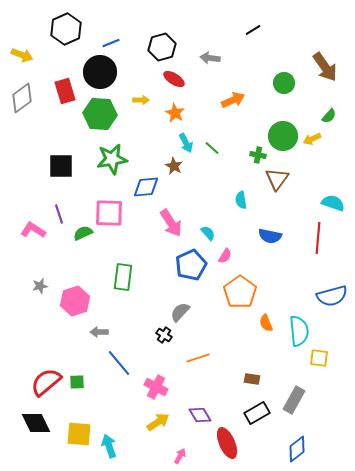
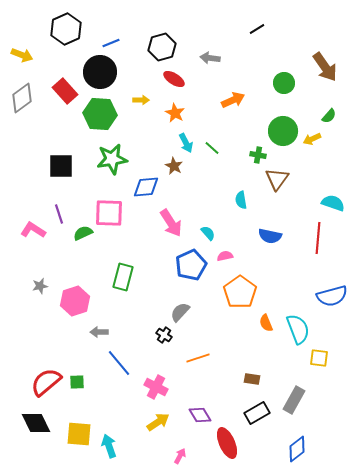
black line at (253, 30): moved 4 px right, 1 px up
red rectangle at (65, 91): rotated 25 degrees counterclockwise
green circle at (283, 136): moved 5 px up
pink semicircle at (225, 256): rotated 133 degrees counterclockwise
green rectangle at (123, 277): rotated 8 degrees clockwise
cyan semicircle at (299, 331): moved 1 px left, 2 px up; rotated 16 degrees counterclockwise
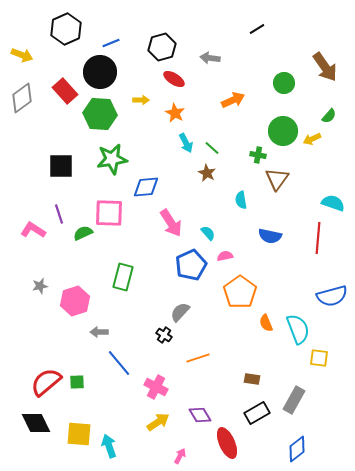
brown star at (174, 166): moved 33 px right, 7 px down
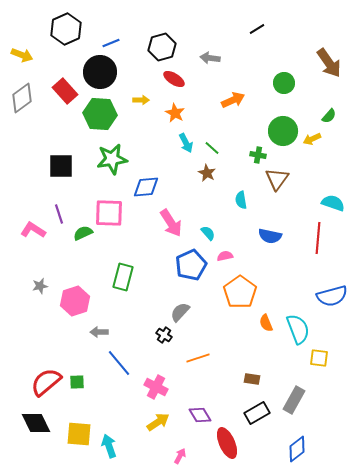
brown arrow at (325, 67): moved 4 px right, 4 px up
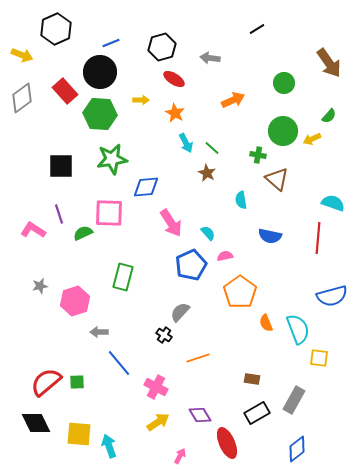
black hexagon at (66, 29): moved 10 px left
brown triangle at (277, 179): rotated 25 degrees counterclockwise
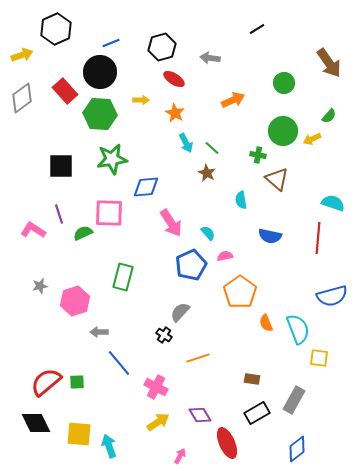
yellow arrow at (22, 55): rotated 40 degrees counterclockwise
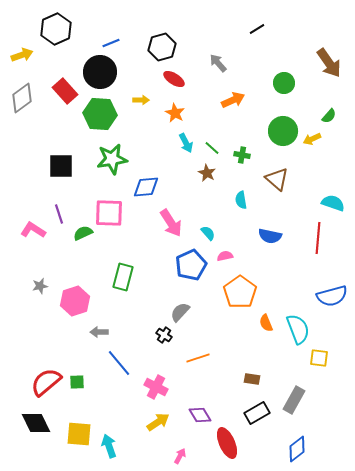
gray arrow at (210, 58): moved 8 px right, 5 px down; rotated 42 degrees clockwise
green cross at (258, 155): moved 16 px left
